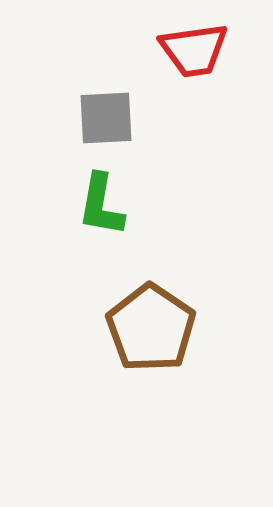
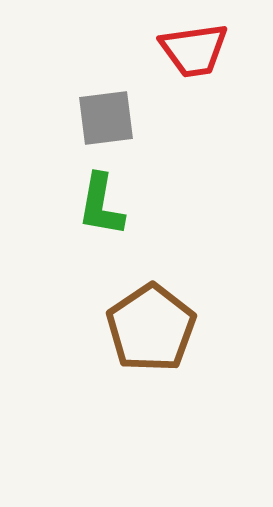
gray square: rotated 4 degrees counterclockwise
brown pentagon: rotated 4 degrees clockwise
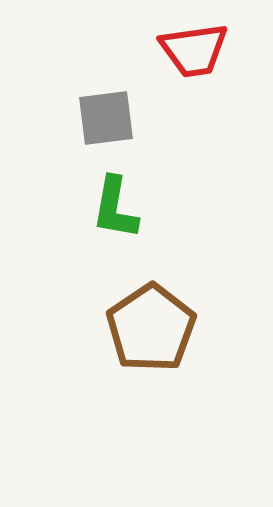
green L-shape: moved 14 px right, 3 px down
